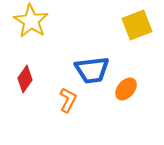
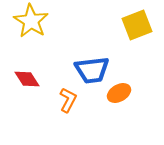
red diamond: moved 2 px right; rotated 68 degrees counterclockwise
orange ellipse: moved 7 px left, 4 px down; rotated 20 degrees clockwise
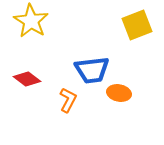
red diamond: rotated 20 degrees counterclockwise
orange ellipse: rotated 40 degrees clockwise
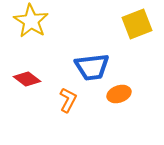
yellow square: moved 1 px up
blue trapezoid: moved 3 px up
orange ellipse: moved 1 px down; rotated 30 degrees counterclockwise
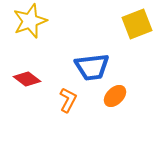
yellow star: moved 1 px left; rotated 20 degrees clockwise
orange ellipse: moved 4 px left, 2 px down; rotated 25 degrees counterclockwise
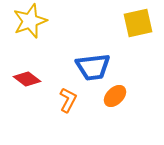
yellow square: moved 1 px right, 1 px up; rotated 8 degrees clockwise
blue trapezoid: moved 1 px right
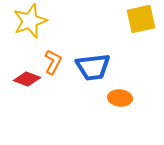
yellow square: moved 3 px right, 4 px up
red diamond: rotated 16 degrees counterclockwise
orange ellipse: moved 5 px right, 2 px down; rotated 50 degrees clockwise
orange L-shape: moved 15 px left, 38 px up
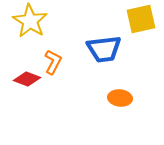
yellow star: rotated 20 degrees counterclockwise
blue trapezoid: moved 11 px right, 18 px up
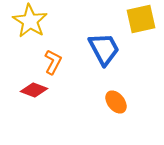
blue trapezoid: rotated 111 degrees counterclockwise
red diamond: moved 7 px right, 11 px down
orange ellipse: moved 4 px left, 4 px down; rotated 45 degrees clockwise
